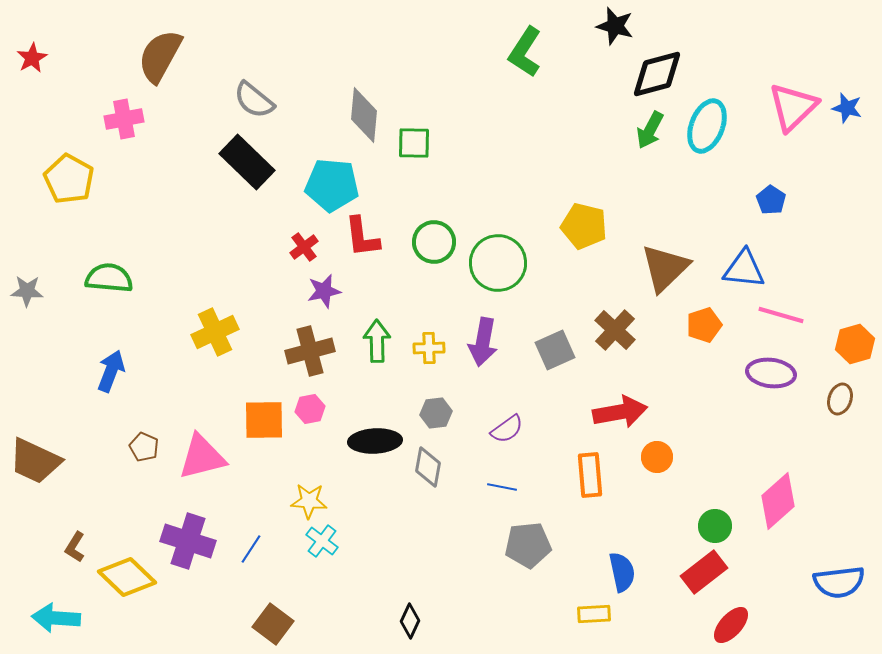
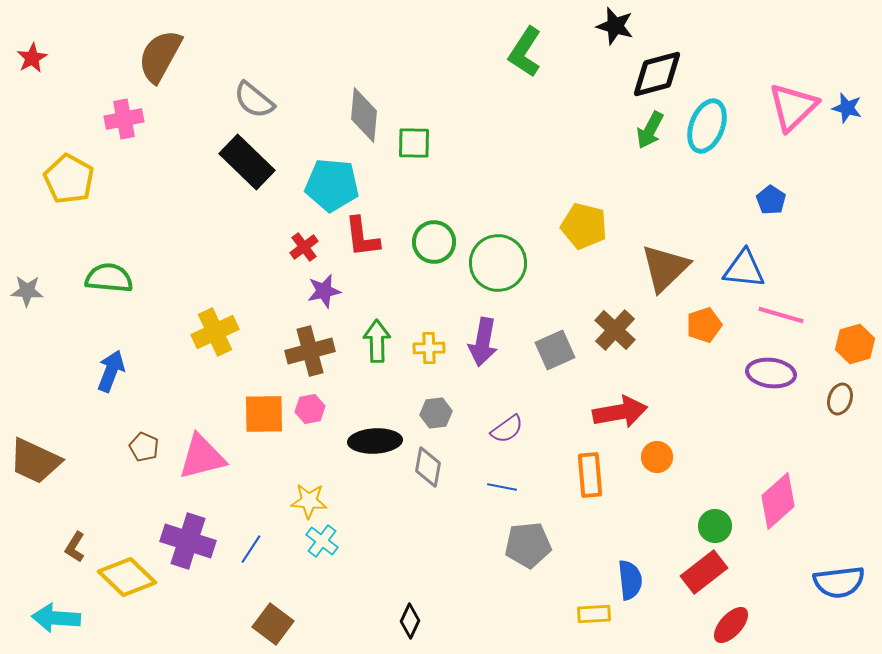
orange square at (264, 420): moved 6 px up
blue semicircle at (622, 572): moved 8 px right, 8 px down; rotated 6 degrees clockwise
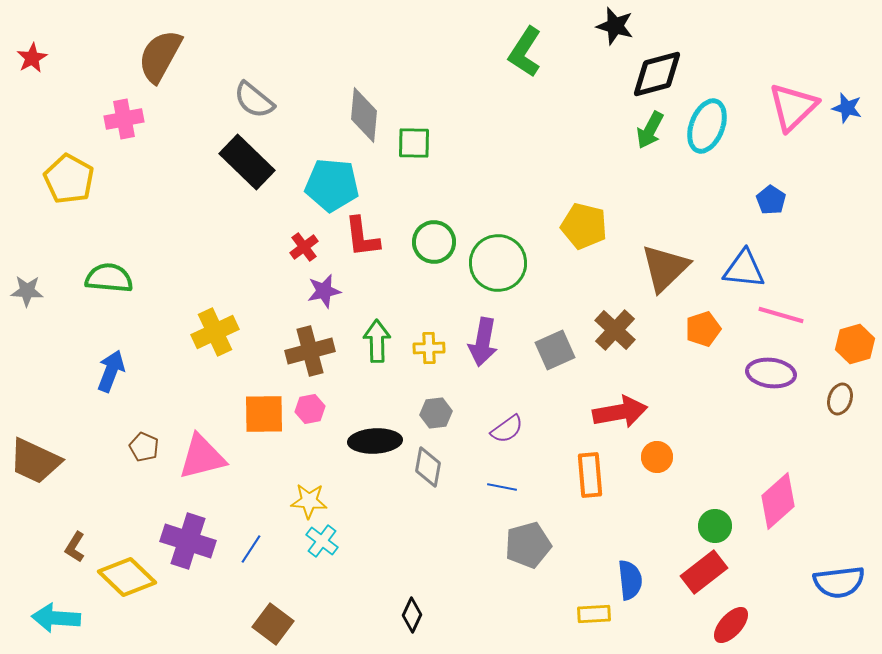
orange pentagon at (704, 325): moved 1 px left, 4 px down
gray pentagon at (528, 545): rotated 9 degrees counterclockwise
black diamond at (410, 621): moved 2 px right, 6 px up
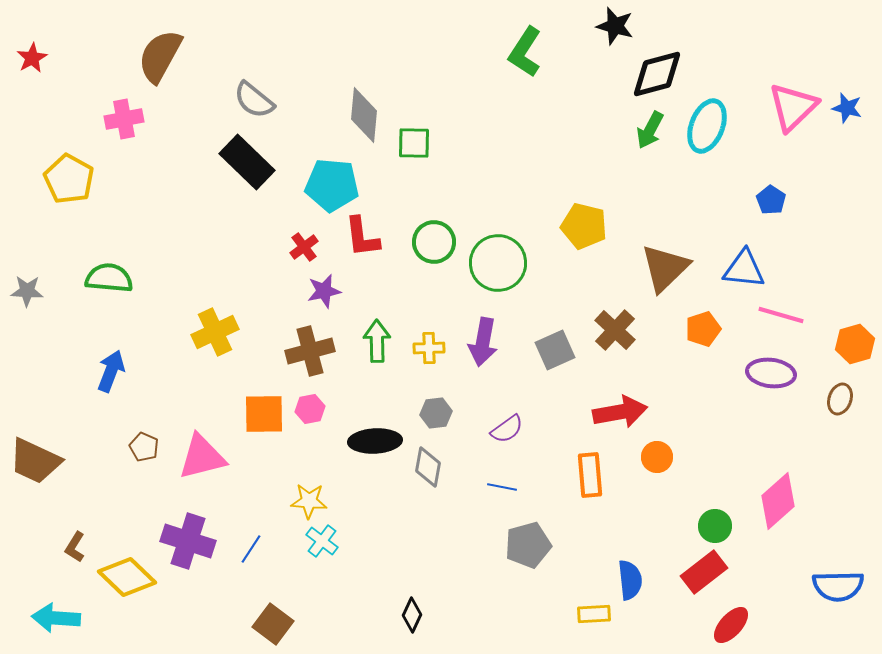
blue semicircle at (839, 582): moved 1 px left, 4 px down; rotated 6 degrees clockwise
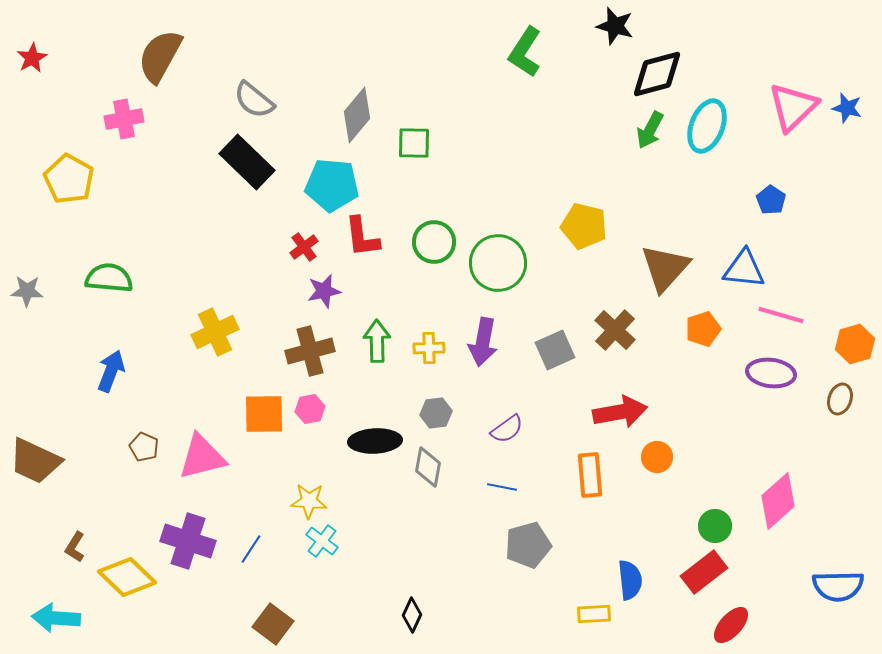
gray diamond at (364, 115): moved 7 px left; rotated 34 degrees clockwise
brown triangle at (665, 268): rotated 4 degrees counterclockwise
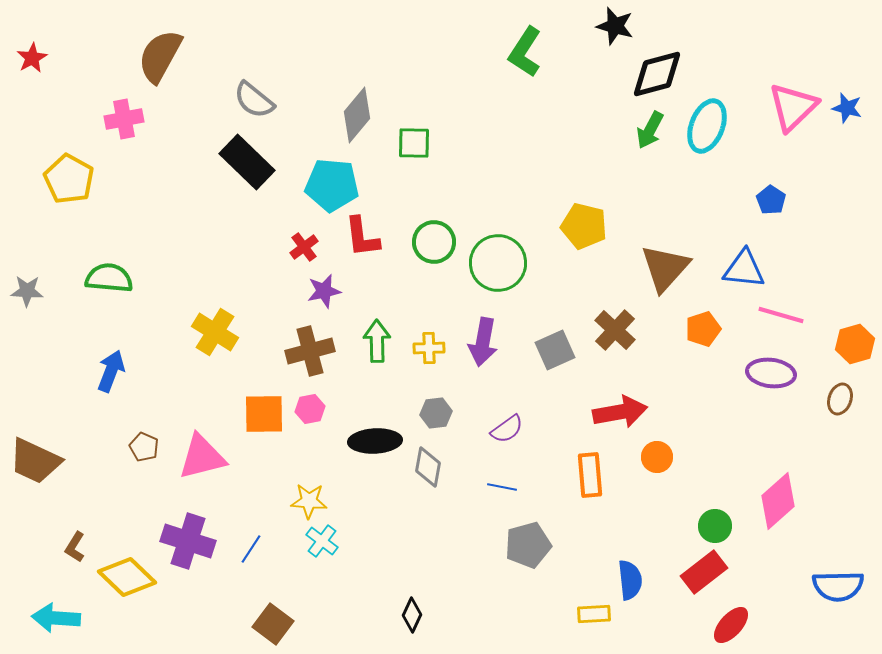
yellow cross at (215, 332): rotated 33 degrees counterclockwise
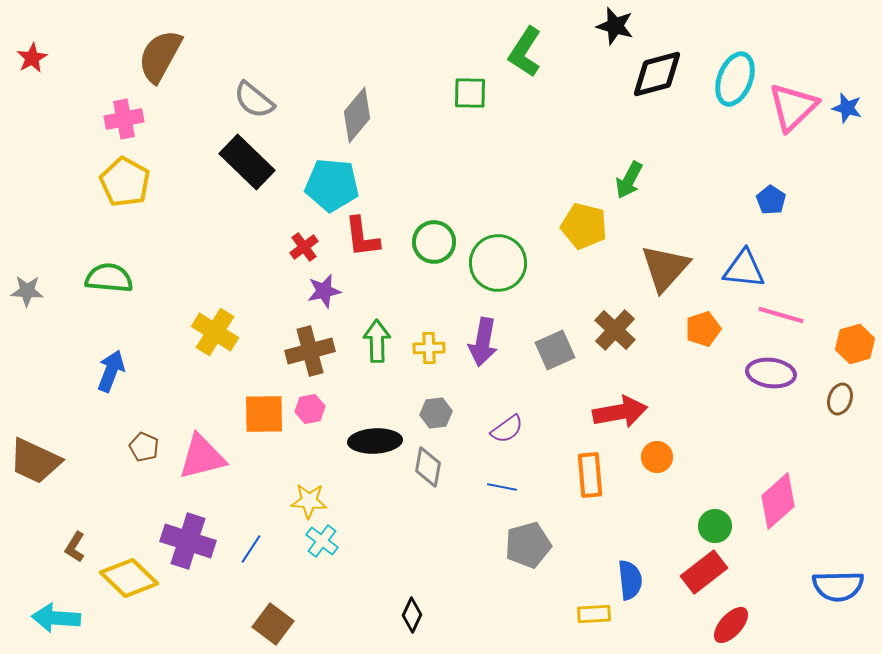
cyan ellipse at (707, 126): moved 28 px right, 47 px up
green arrow at (650, 130): moved 21 px left, 50 px down
green square at (414, 143): moved 56 px right, 50 px up
yellow pentagon at (69, 179): moved 56 px right, 3 px down
yellow diamond at (127, 577): moved 2 px right, 1 px down
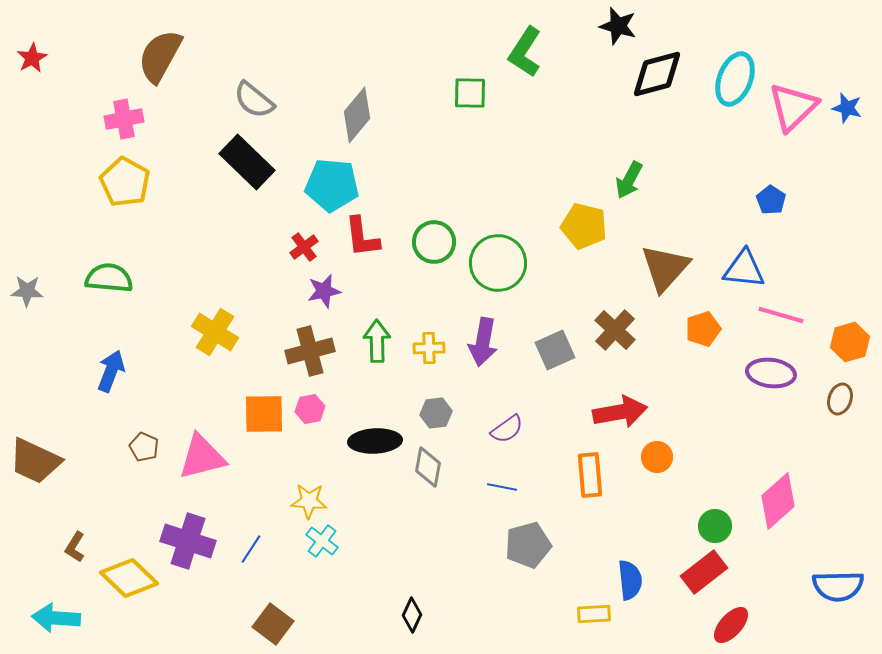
black star at (615, 26): moved 3 px right
orange hexagon at (855, 344): moved 5 px left, 2 px up
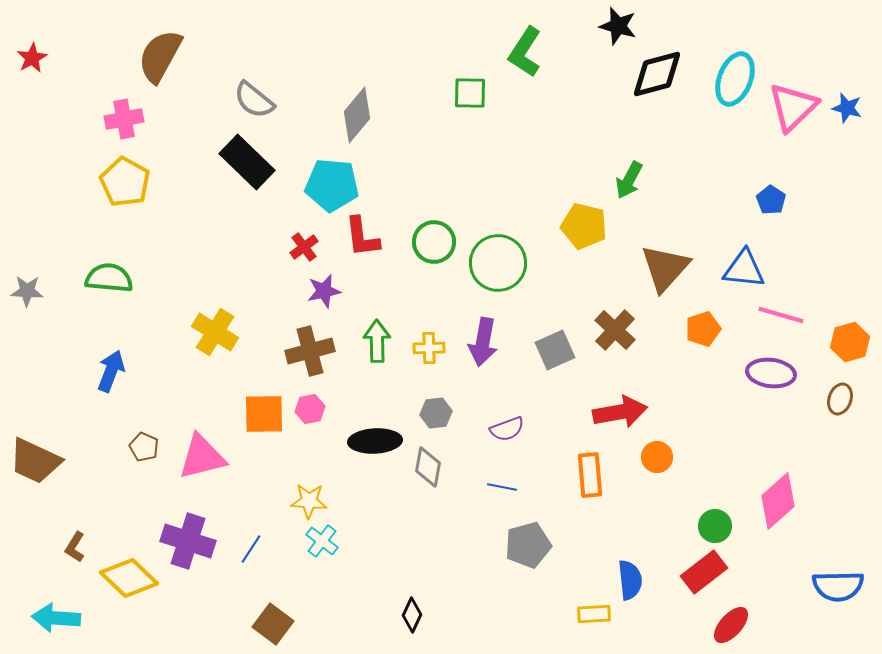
purple semicircle at (507, 429): rotated 16 degrees clockwise
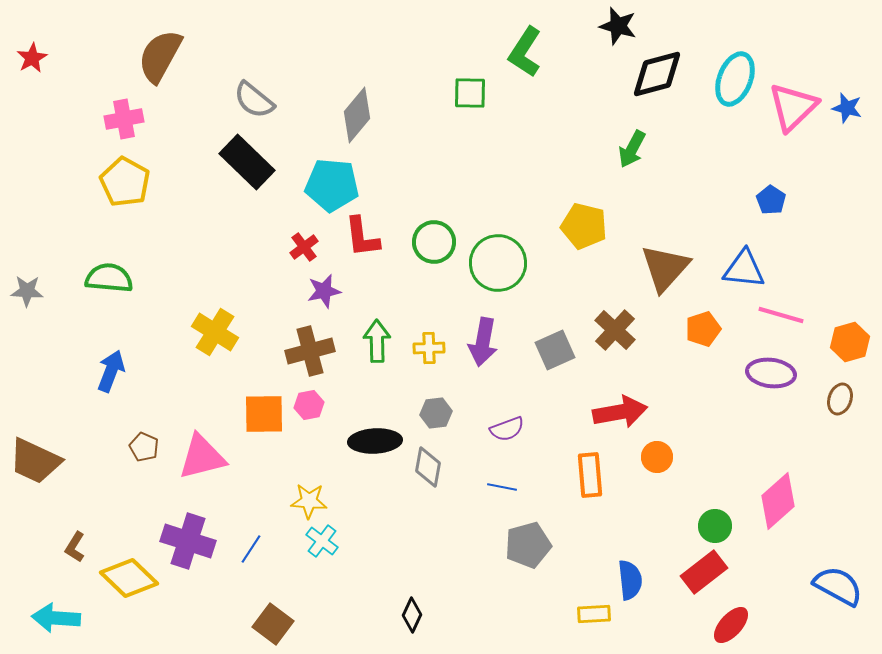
green arrow at (629, 180): moved 3 px right, 31 px up
pink hexagon at (310, 409): moved 1 px left, 4 px up
blue semicircle at (838, 586): rotated 150 degrees counterclockwise
